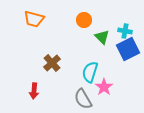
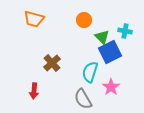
blue square: moved 18 px left, 3 px down
pink star: moved 7 px right
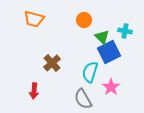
blue square: moved 1 px left
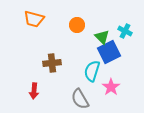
orange circle: moved 7 px left, 5 px down
cyan cross: rotated 16 degrees clockwise
brown cross: rotated 36 degrees clockwise
cyan semicircle: moved 2 px right, 1 px up
gray semicircle: moved 3 px left
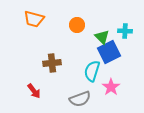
cyan cross: rotated 24 degrees counterclockwise
red arrow: rotated 42 degrees counterclockwise
gray semicircle: rotated 80 degrees counterclockwise
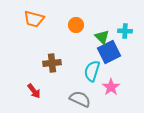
orange circle: moved 1 px left
gray semicircle: rotated 135 degrees counterclockwise
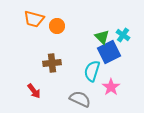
orange circle: moved 19 px left, 1 px down
cyan cross: moved 2 px left, 4 px down; rotated 32 degrees clockwise
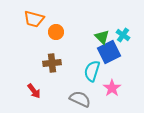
orange circle: moved 1 px left, 6 px down
pink star: moved 1 px right, 1 px down
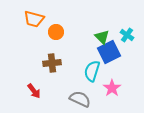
cyan cross: moved 4 px right
